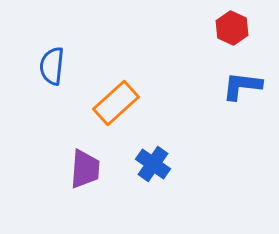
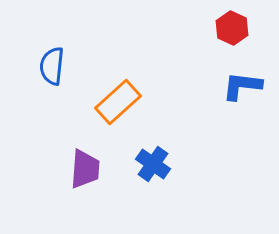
orange rectangle: moved 2 px right, 1 px up
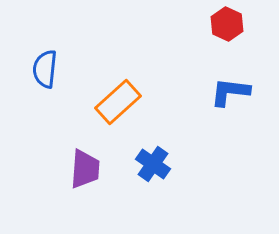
red hexagon: moved 5 px left, 4 px up
blue semicircle: moved 7 px left, 3 px down
blue L-shape: moved 12 px left, 6 px down
